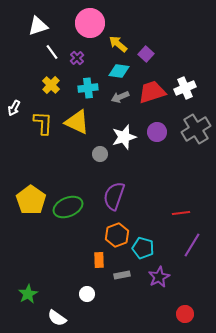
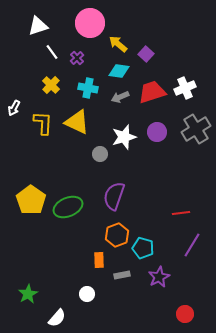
cyan cross: rotated 18 degrees clockwise
white semicircle: rotated 84 degrees counterclockwise
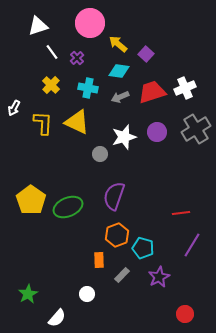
gray rectangle: rotated 35 degrees counterclockwise
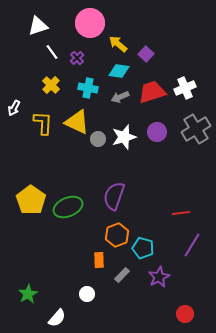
gray circle: moved 2 px left, 15 px up
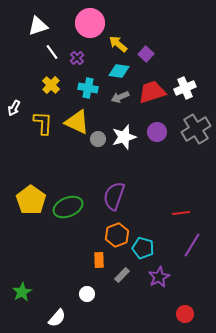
green star: moved 6 px left, 2 px up
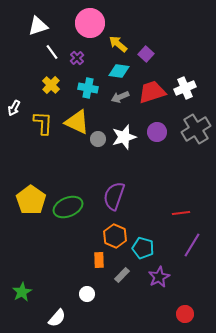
orange hexagon: moved 2 px left, 1 px down; rotated 15 degrees counterclockwise
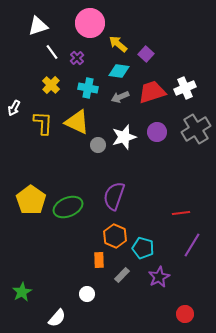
gray circle: moved 6 px down
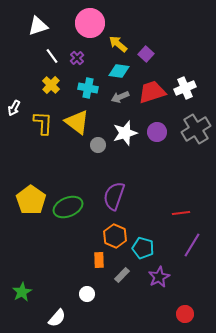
white line: moved 4 px down
yellow triangle: rotated 12 degrees clockwise
white star: moved 1 px right, 4 px up
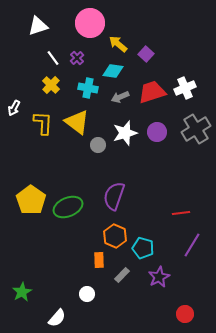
white line: moved 1 px right, 2 px down
cyan diamond: moved 6 px left
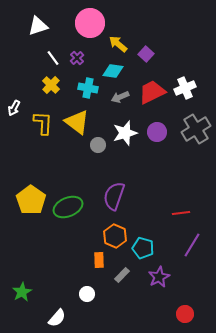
red trapezoid: rotated 8 degrees counterclockwise
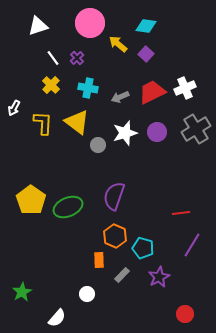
cyan diamond: moved 33 px right, 45 px up
